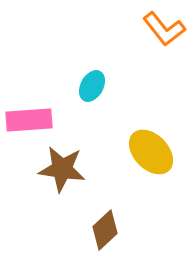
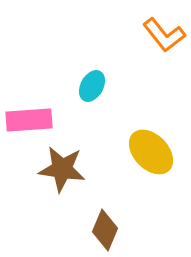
orange L-shape: moved 6 px down
brown diamond: rotated 24 degrees counterclockwise
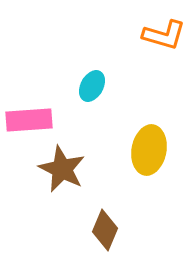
orange L-shape: rotated 36 degrees counterclockwise
yellow ellipse: moved 2 px left, 2 px up; rotated 54 degrees clockwise
brown star: rotated 18 degrees clockwise
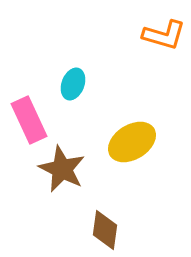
cyan ellipse: moved 19 px left, 2 px up; rotated 8 degrees counterclockwise
pink rectangle: rotated 69 degrees clockwise
yellow ellipse: moved 17 px left, 8 px up; rotated 48 degrees clockwise
brown diamond: rotated 15 degrees counterclockwise
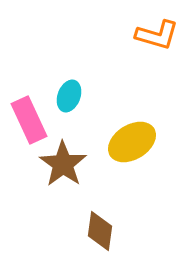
orange L-shape: moved 7 px left
cyan ellipse: moved 4 px left, 12 px down
brown star: moved 1 px right, 5 px up; rotated 9 degrees clockwise
brown diamond: moved 5 px left, 1 px down
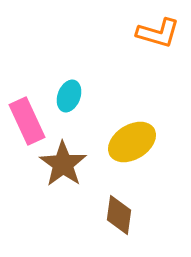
orange L-shape: moved 1 px right, 2 px up
pink rectangle: moved 2 px left, 1 px down
brown diamond: moved 19 px right, 16 px up
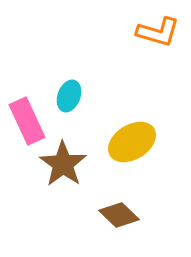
orange L-shape: moved 1 px up
brown diamond: rotated 54 degrees counterclockwise
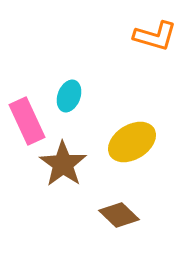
orange L-shape: moved 3 px left, 4 px down
